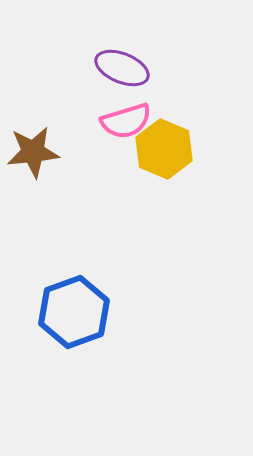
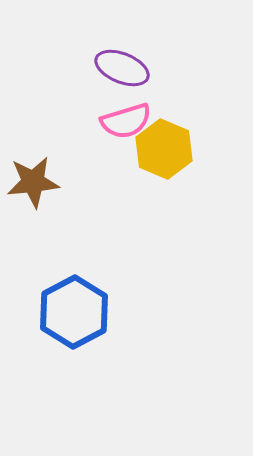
brown star: moved 30 px down
blue hexagon: rotated 8 degrees counterclockwise
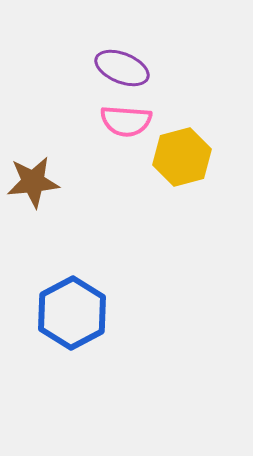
pink semicircle: rotated 21 degrees clockwise
yellow hexagon: moved 18 px right, 8 px down; rotated 22 degrees clockwise
blue hexagon: moved 2 px left, 1 px down
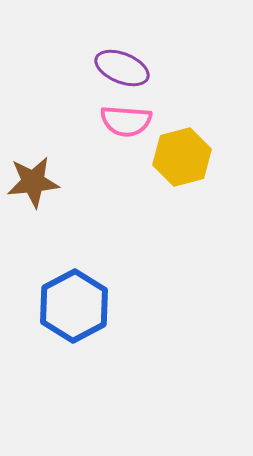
blue hexagon: moved 2 px right, 7 px up
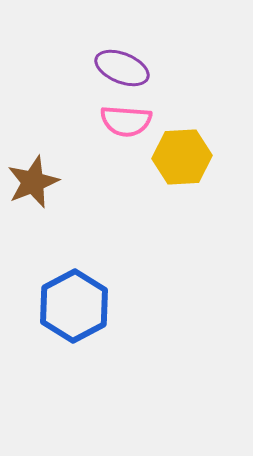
yellow hexagon: rotated 12 degrees clockwise
brown star: rotated 16 degrees counterclockwise
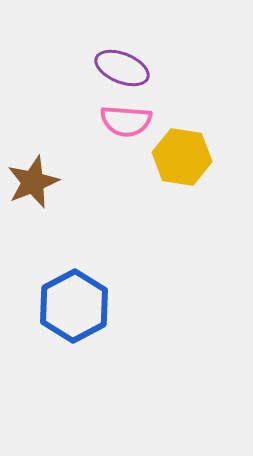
yellow hexagon: rotated 12 degrees clockwise
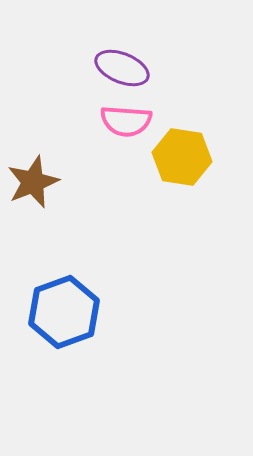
blue hexagon: moved 10 px left, 6 px down; rotated 8 degrees clockwise
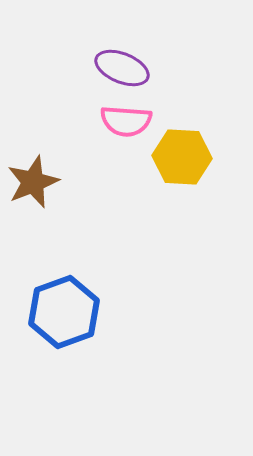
yellow hexagon: rotated 6 degrees counterclockwise
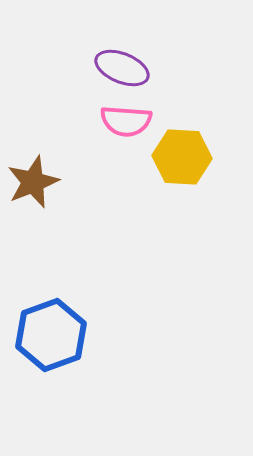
blue hexagon: moved 13 px left, 23 px down
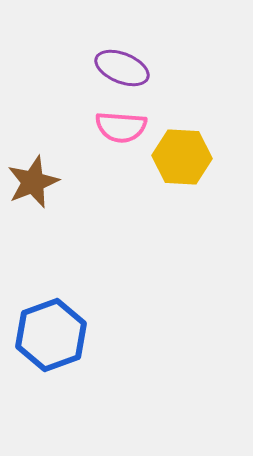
pink semicircle: moved 5 px left, 6 px down
